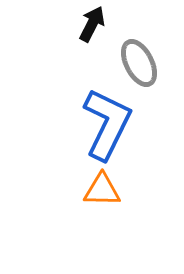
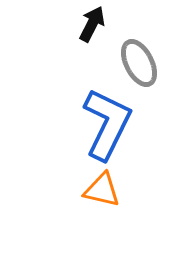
orange triangle: rotated 12 degrees clockwise
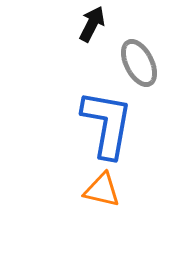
blue L-shape: rotated 16 degrees counterclockwise
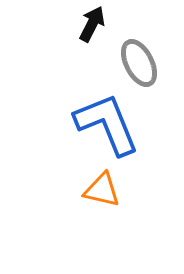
blue L-shape: rotated 32 degrees counterclockwise
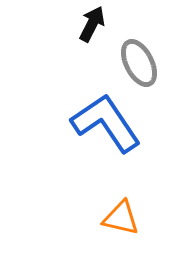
blue L-shape: moved 1 px left, 1 px up; rotated 12 degrees counterclockwise
orange triangle: moved 19 px right, 28 px down
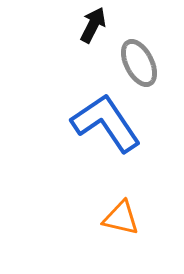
black arrow: moved 1 px right, 1 px down
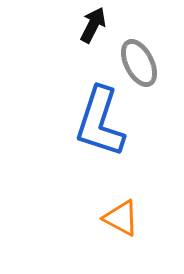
blue L-shape: moved 6 px left, 1 px up; rotated 128 degrees counterclockwise
orange triangle: rotated 15 degrees clockwise
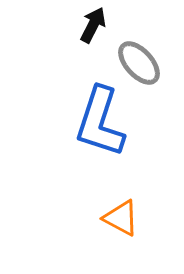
gray ellipse: rotated 15 degrees counterclockwise
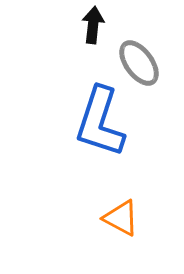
black arrow: rotated 21 degrees counterclockwise
gray ellipse: rotated 6 degrees clockwise
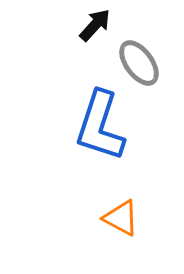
black arrow: moved 2 px right; rotated 36 degrees clockwise
blue L-shape: moved 4 px down
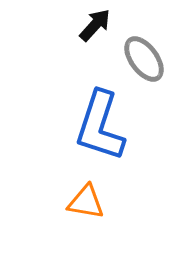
gray ellipse: moved 5 px right, 4 px up
orange triangle: moved 35 px left, 16 px up; rotated 18 degrees counterclockwise
